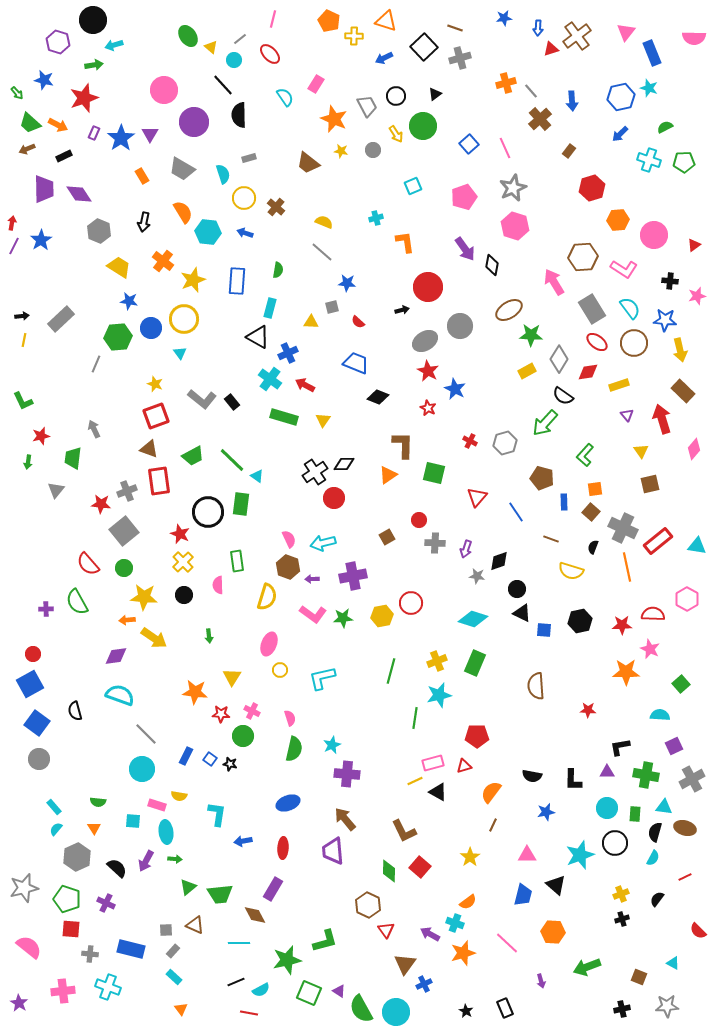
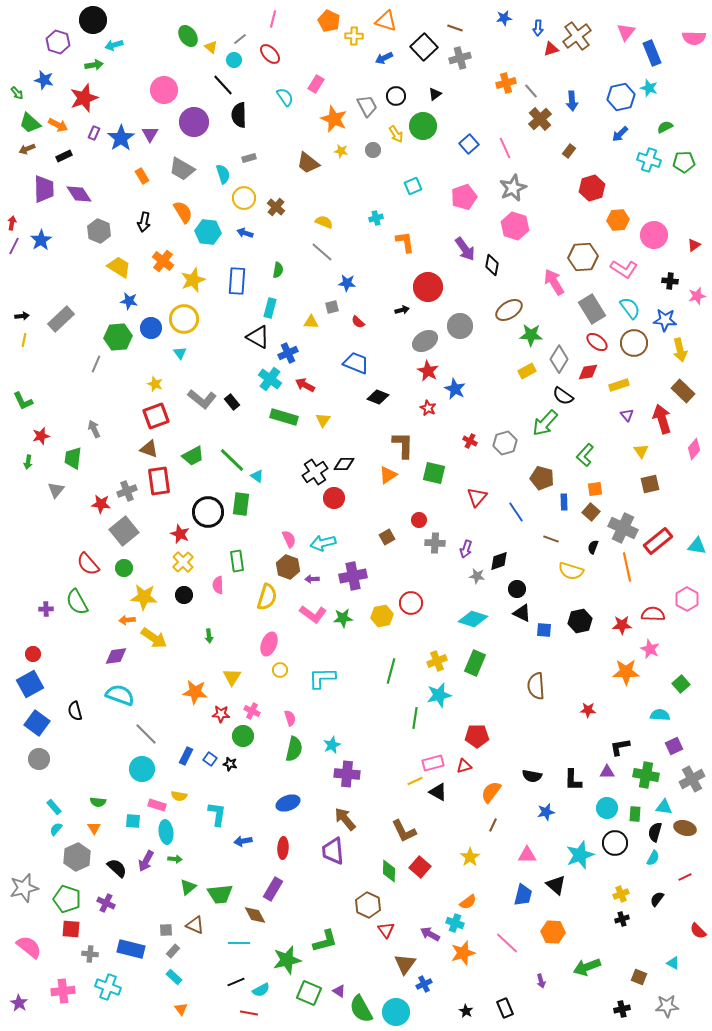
cyan L-shape at (322, 678): rotated 12 degrees clockwise
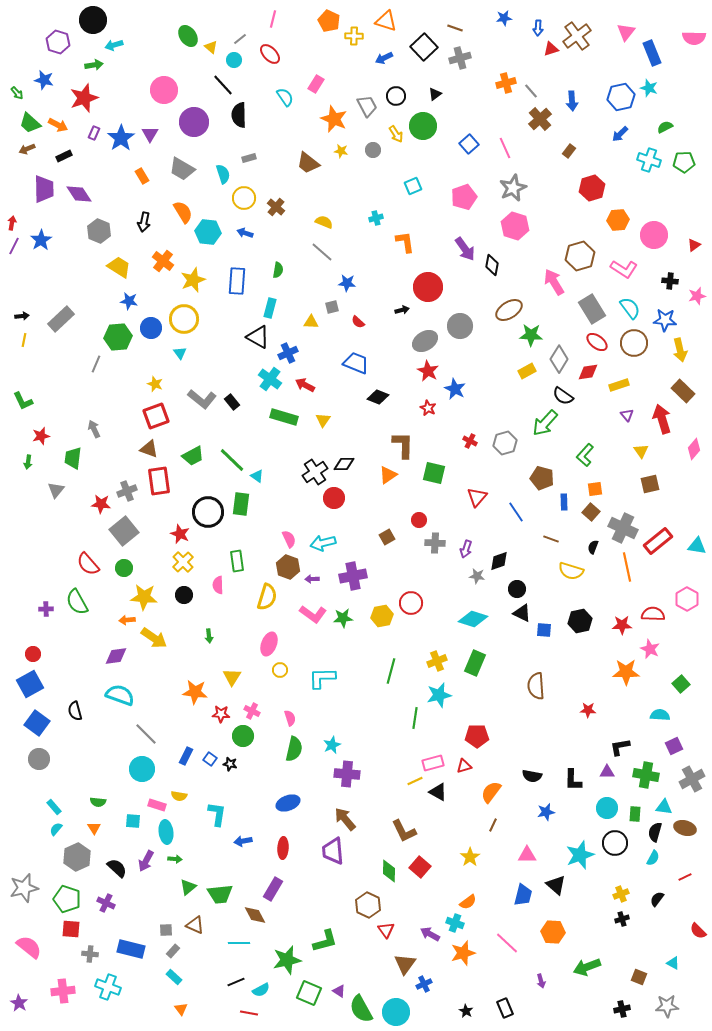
brown hexagon at (583, 257): moved 3 px left, 1 px up; rotated 12 degrees counterclockwise
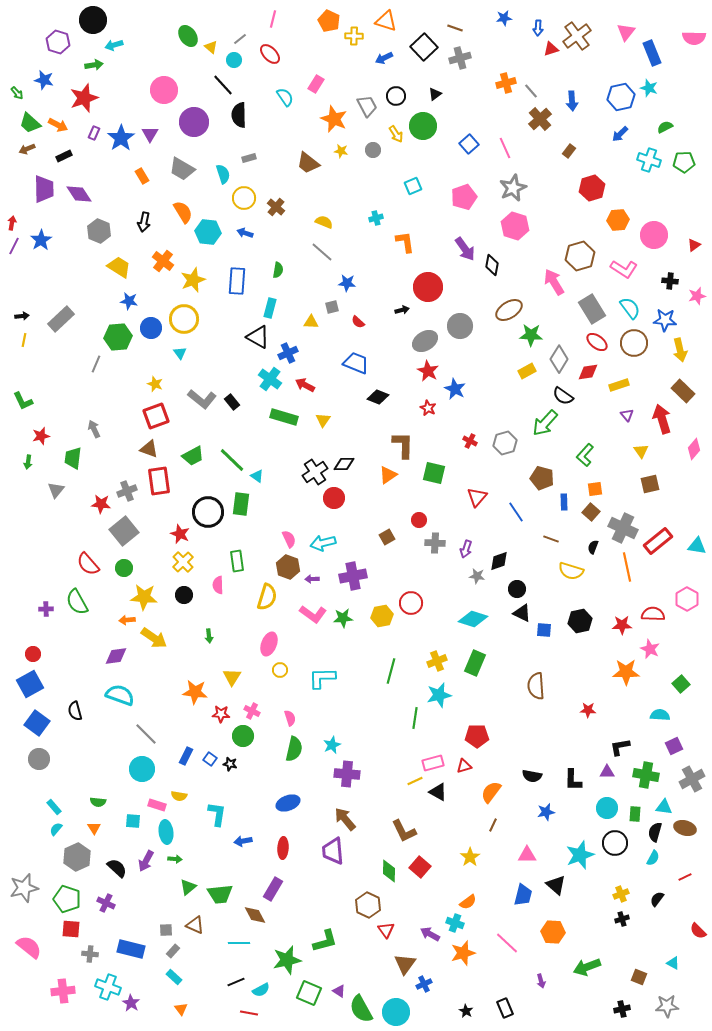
purple star at (19, 1003): moved 112 px right
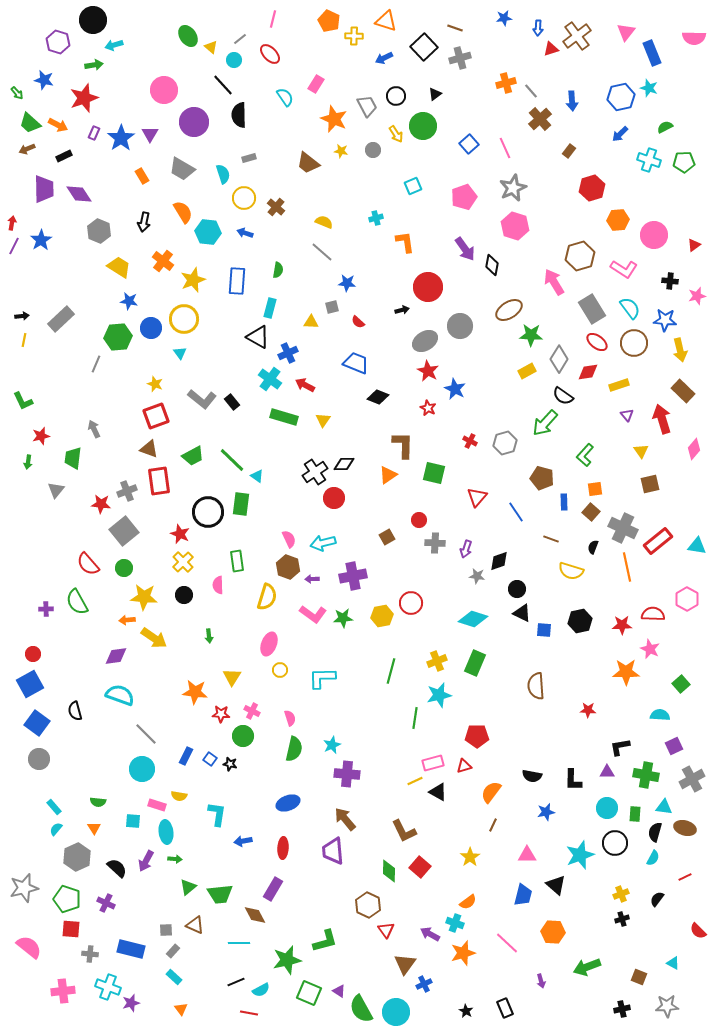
purple star at (131, 1003): rotated 24 degrees clockwise
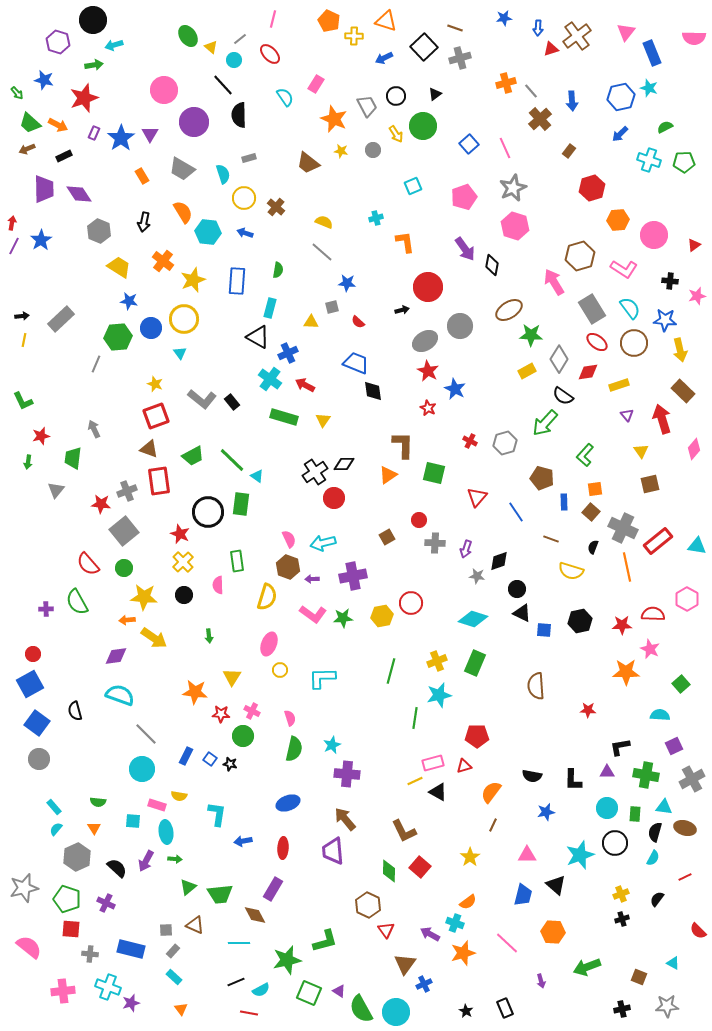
black diamond at (378, 397): moved 5 px left, 6 px up; rotated 60 degrees clockwise
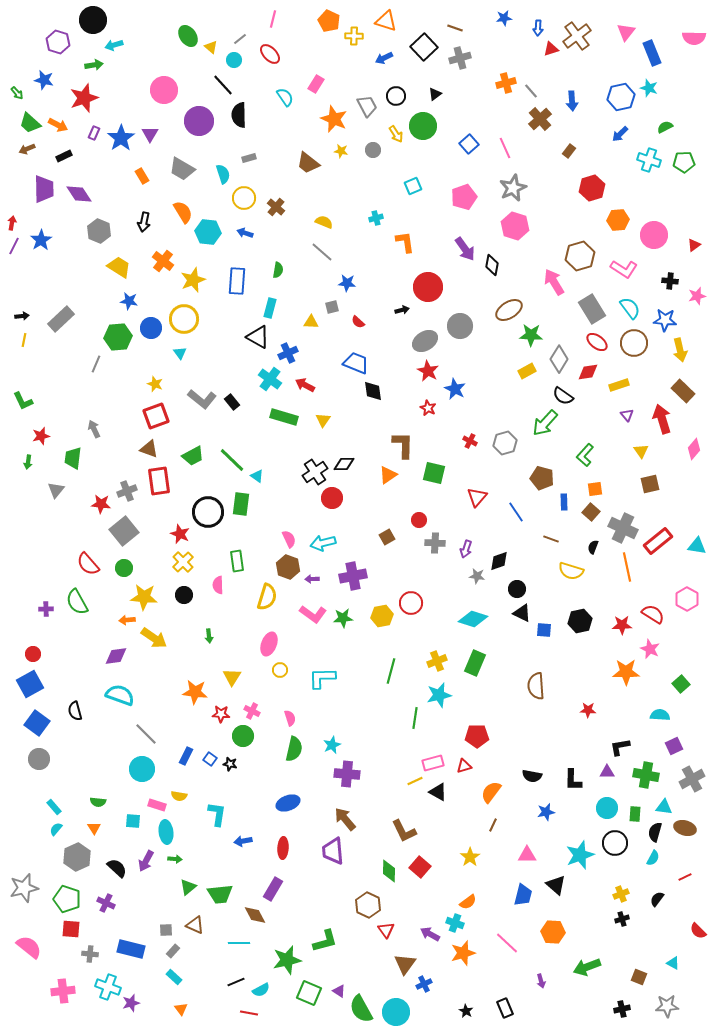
purple circle at (194, 122): moved 5 px right, 1 px up
red circle at (334, 498): moved 2 px left
red semicircle at (653, 614): rotated 30 degrees clockwise
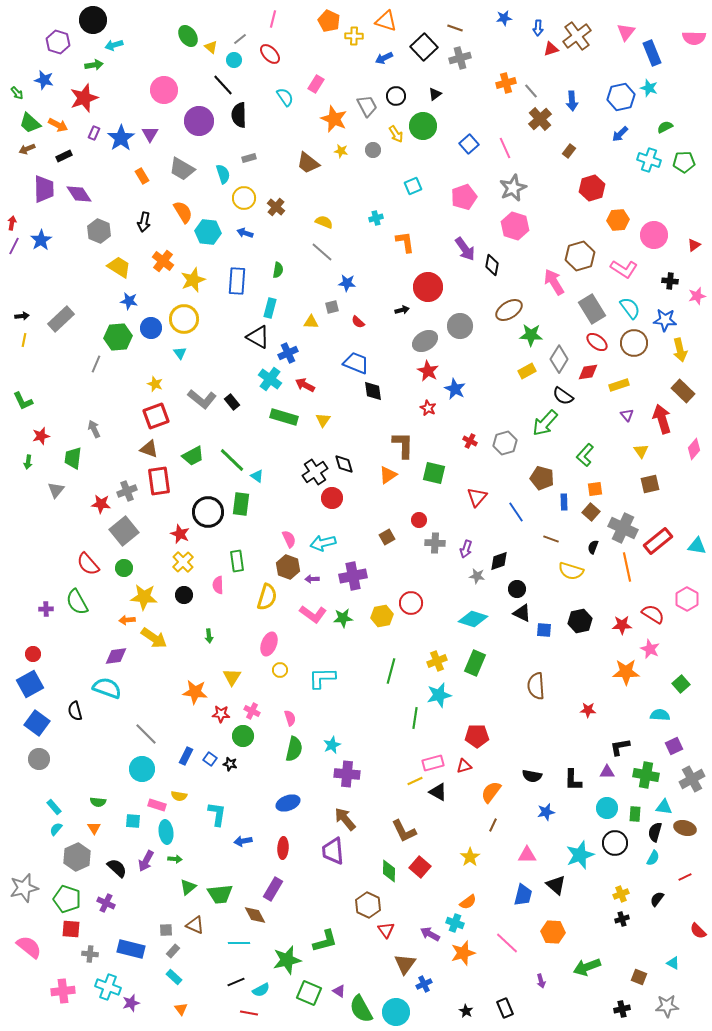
black diamond at (344, 464): rotated 75 degrees clockwise
cyan semicircle at (120, 695): moved 13 px left, 7 px up
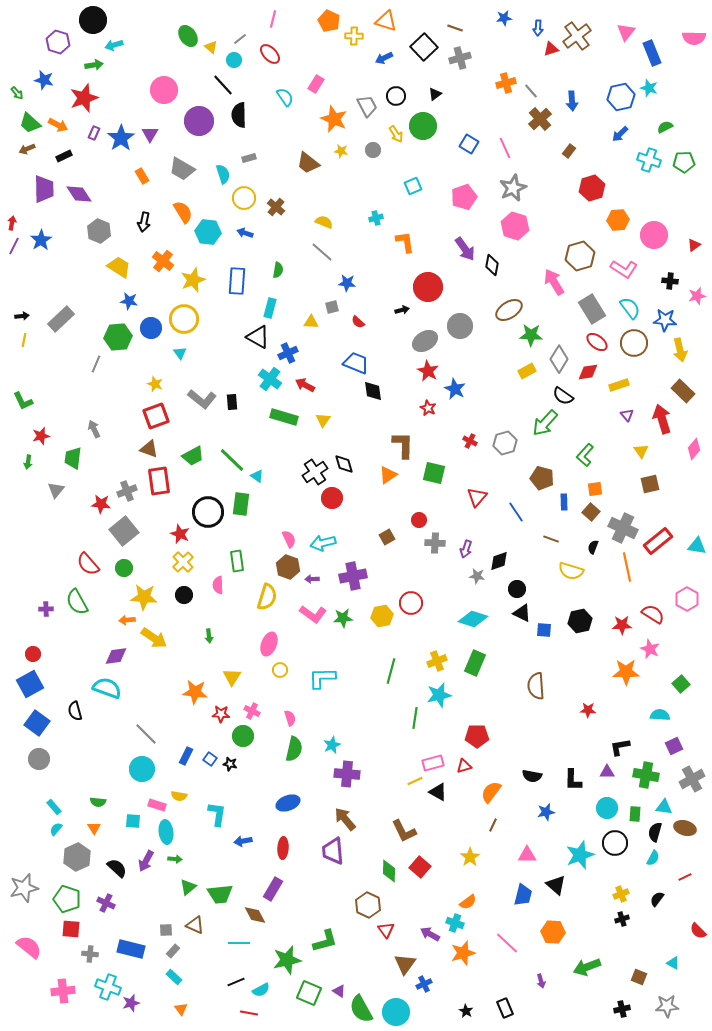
blue square at (469, 144): rotated 18 degrees counterclockwise
black rectangle at (232, 402): rotated 35 degrees clockwise
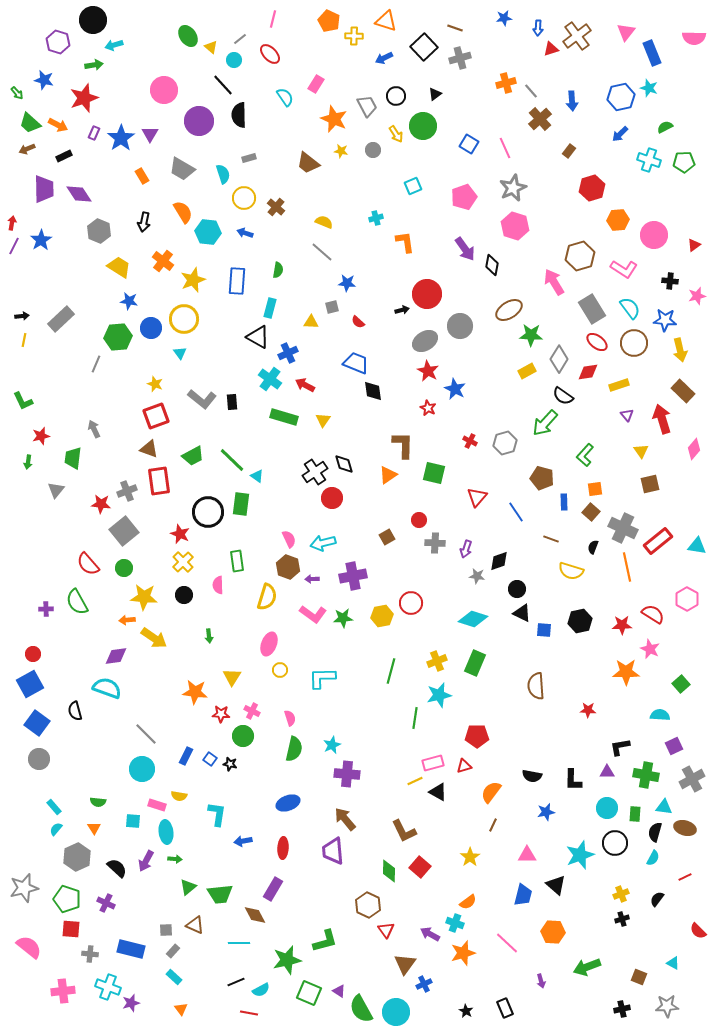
red circle at (428, 287): moved 1 px left, 7 px down
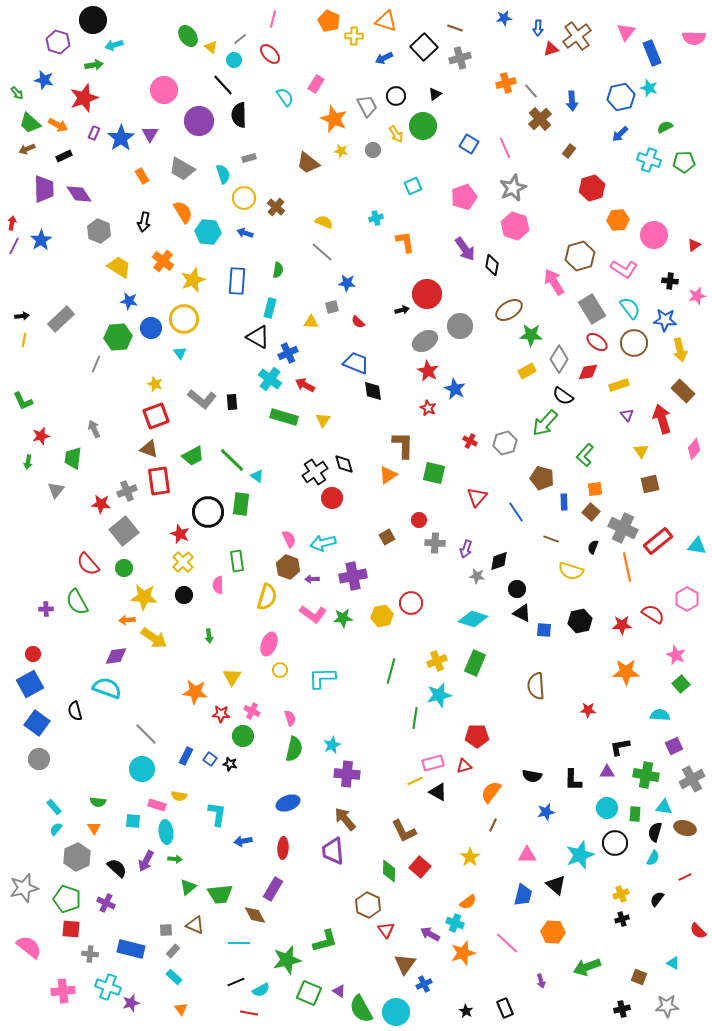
pink star at (650, 649): moved 26 px right, 6 px down
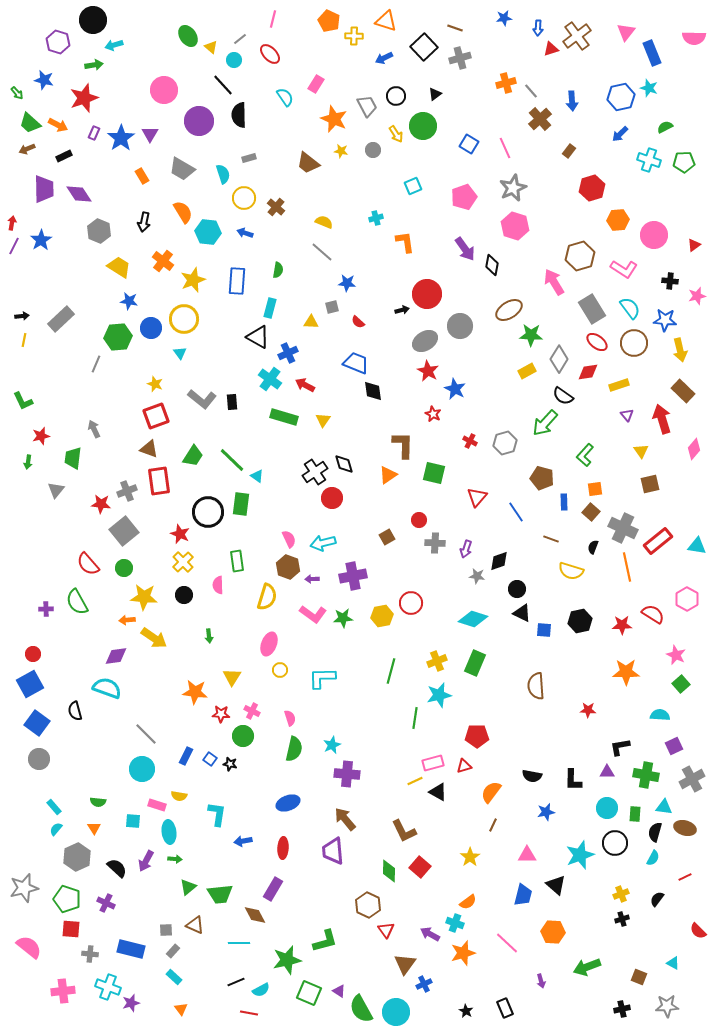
red star at (428, 408): moved 5 px right, 6 px down
green trapezoid at (193, 456): rotated 30 degrees counterclockwise
cyan ellipse at (166, 832): moved 3 px right
